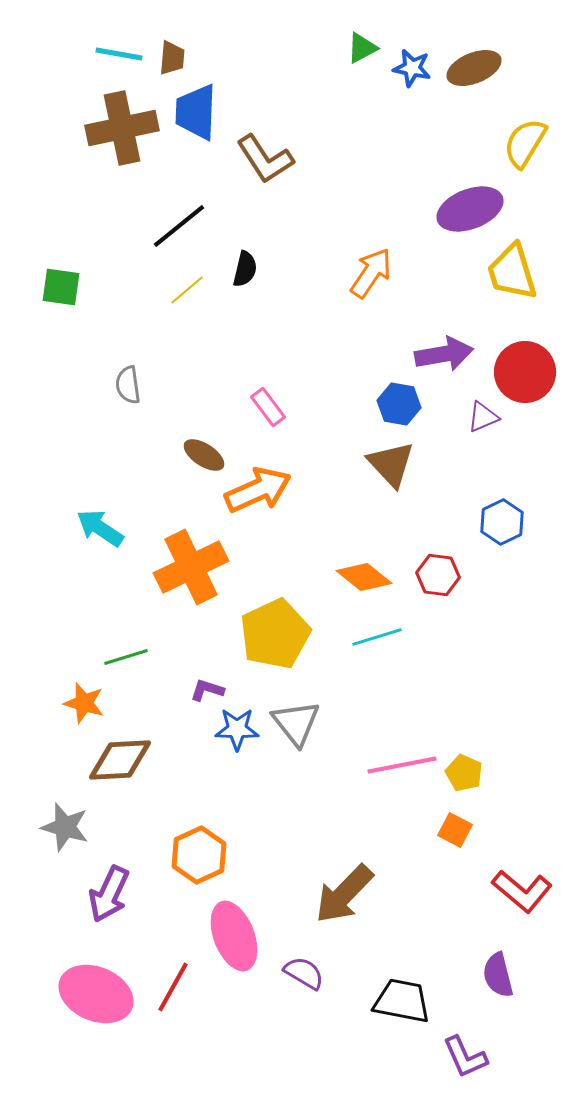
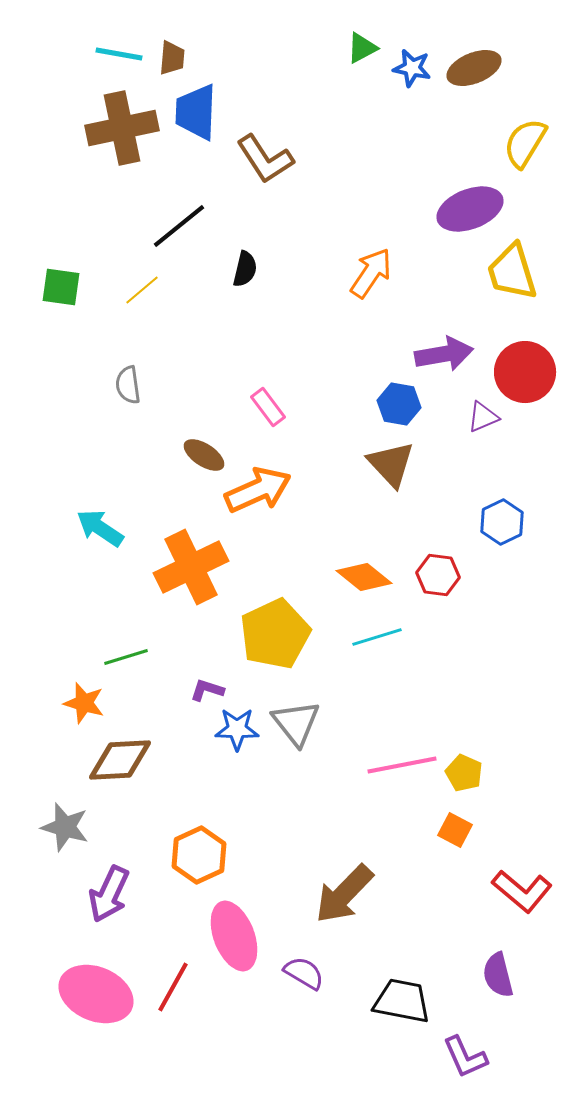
yellow line at (187, 290): moved 45 px left
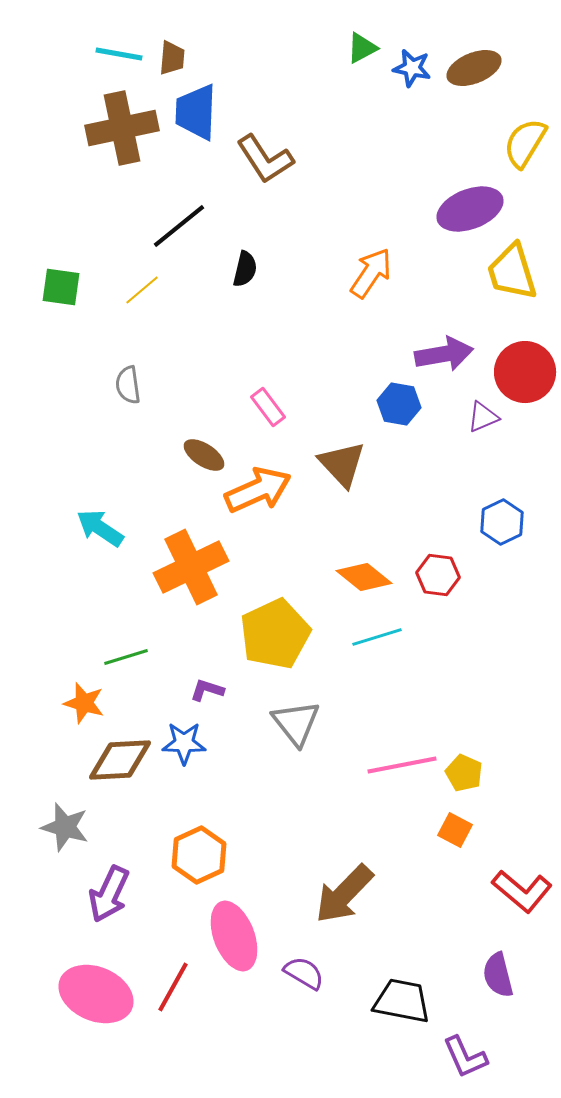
brown triangle at (391, 464): moved 49 px left
blue star at (237, 729): moved 53 px left, 14 px down
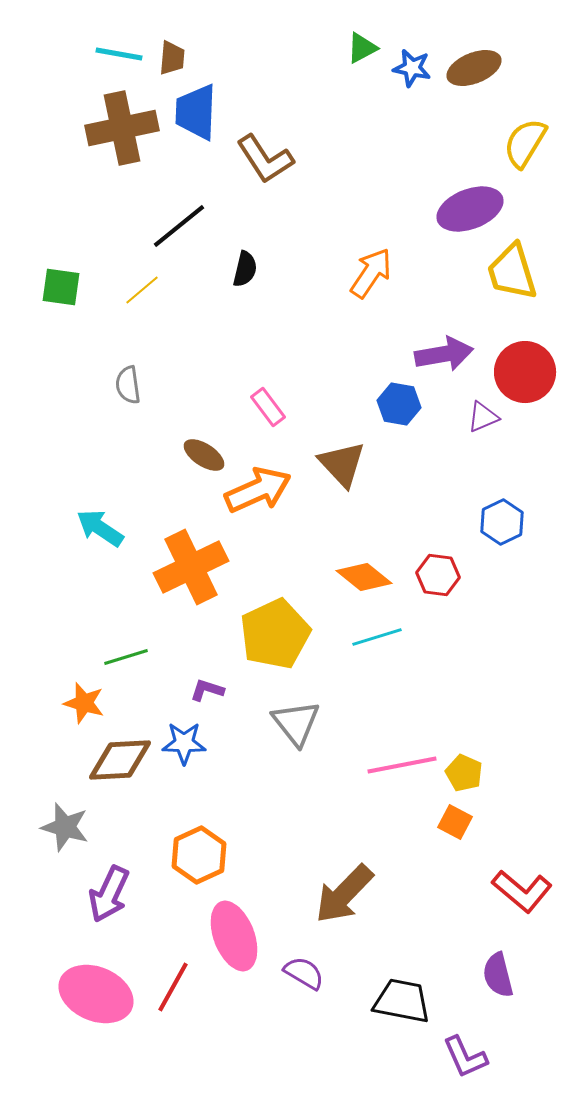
orange square at (455, 830): moved 8 px up
